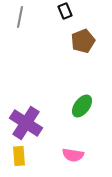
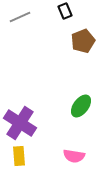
gray line: rotated 55 degrees clockwise
green ellipse: moved 1 px left
purple cross: moved 6 px left
pink semicircle: moved 1 px right, 1 px down
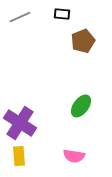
black rectangle: moved 3 px left, 3 px down; rotated 63 degrees counterclockwise
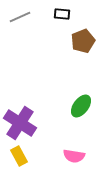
yellow rectangle: rotated 24 degrees counterclockwise
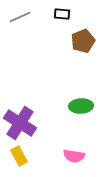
green ellipse: rotated 50 degrees clockwise
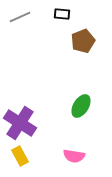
green ellipse: rotated 55 degrees counterclockwise
yellow rectangle: moved 1 px right
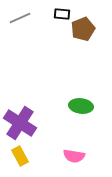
gray line: moved 1 px down
brown pentagon: moved 12 px up
green ellipse: rotated 65 degrees clockwise
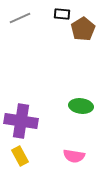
brown pentagon: rotated 10 degrees counterclockwise
purple cross: moved 1 px right, 2 px up; rotated 24 degrees counterclockwise
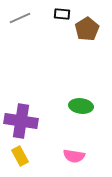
brown pentagon: moved 4 px right
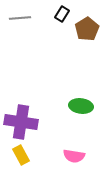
black rectangle: rotated 63 degrees counterclockwise
gray line: rotated 20 degrees clockwise
purple cross: moved 1 px down
yellow rectangle: moved 1 px right, 1 px up
